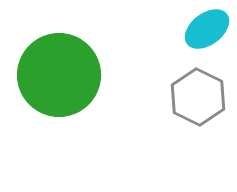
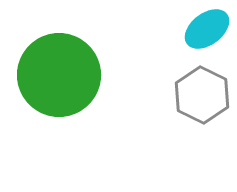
gray hexagon: moved 4 px right, 2 px up
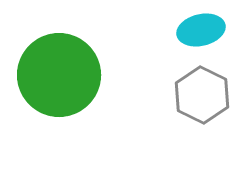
cyan ellipse: moved 6 px left, 1 px down; rotated 24 degrees clockwise
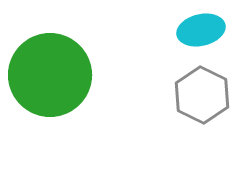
green circle: moved 9 px left
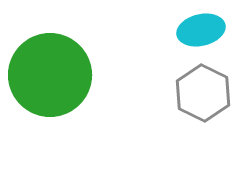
gray hexagon: moved 1 px right, 2 px up
